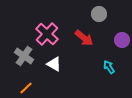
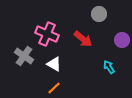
pink cross: rotated 20 degrees counterclockwise
red arrow: moved 1 px left, 1 px down
orange line: moved 28 px right
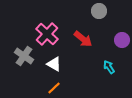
gray circle: moved 3 px up
pink cross: rotated 20 degrees clockwise
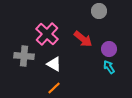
purple circle: moved 13 px left, 9 px down
gray cross: rotated 30 degrees counterclockwise
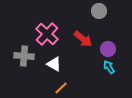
purple circle: moved 1 px left
orange line: moved 7 px right
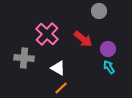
gray cross: moved 2 px down
white triangle: moved 4 px right, 4 px down
